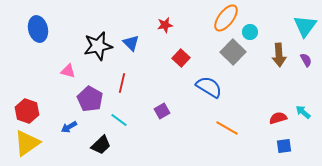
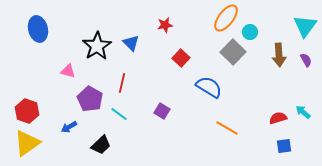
black star: moved 1 px left; rotated 20 degrees counterclockwise
purple square: rotated 28 degrees counterclockwise
cyan line: moved 6 px up
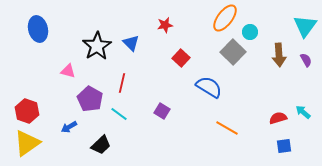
orange ellipse: moved 1 px left
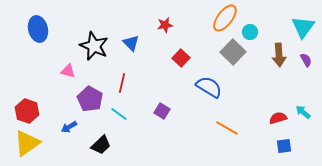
cyan triangle: moved 2 px left, 1 px down
black star: moved 3 px left; rotated 16 degrees counterclockwise
